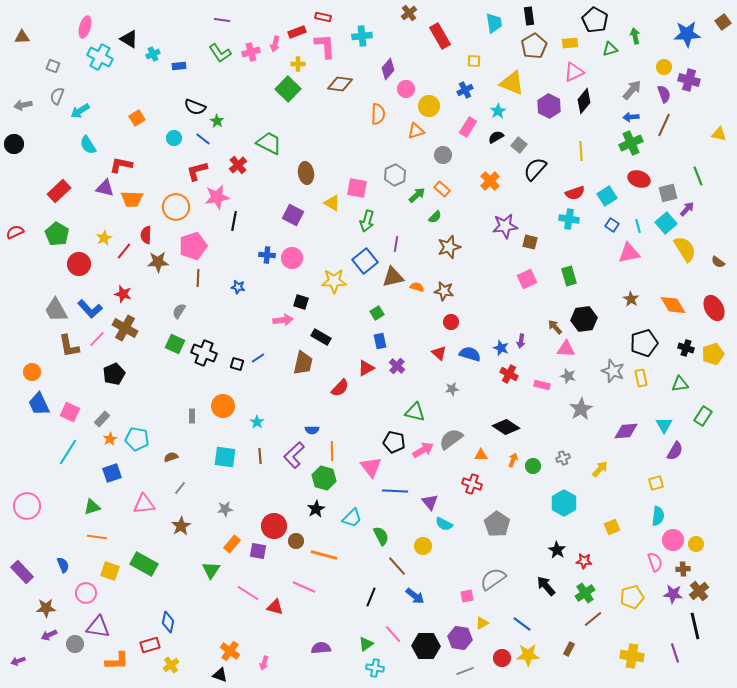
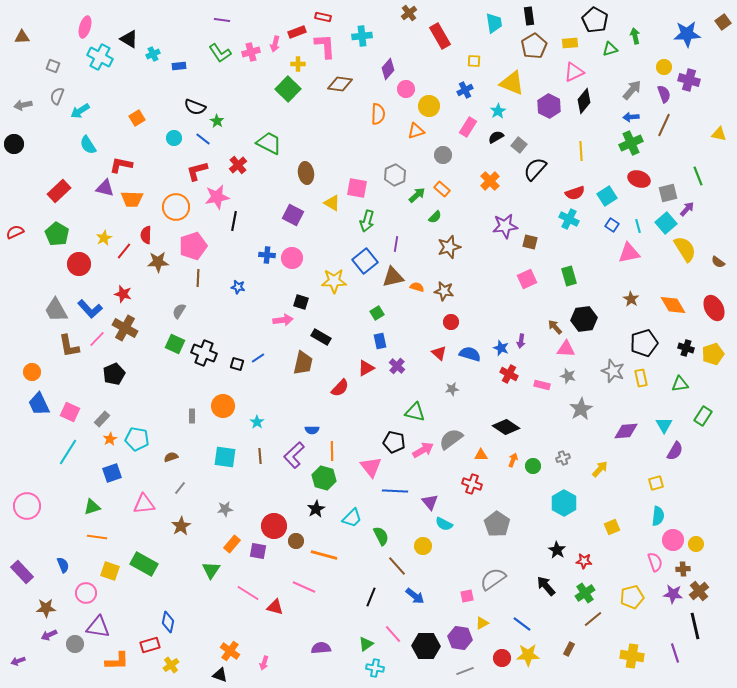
cyan cross at (569, 219): rotated 18 degrees clockwise
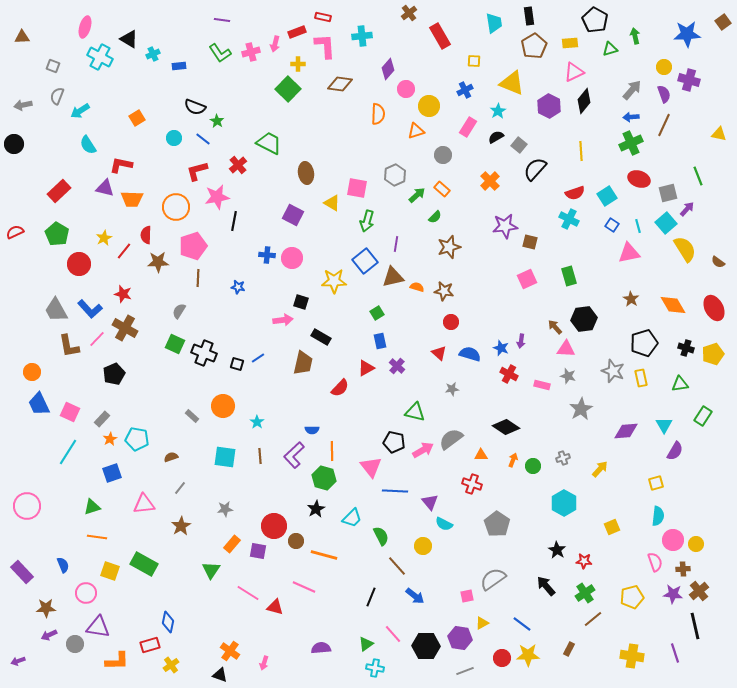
gray rectangle at (192, 416): rotated 48 degrees counterclockwise
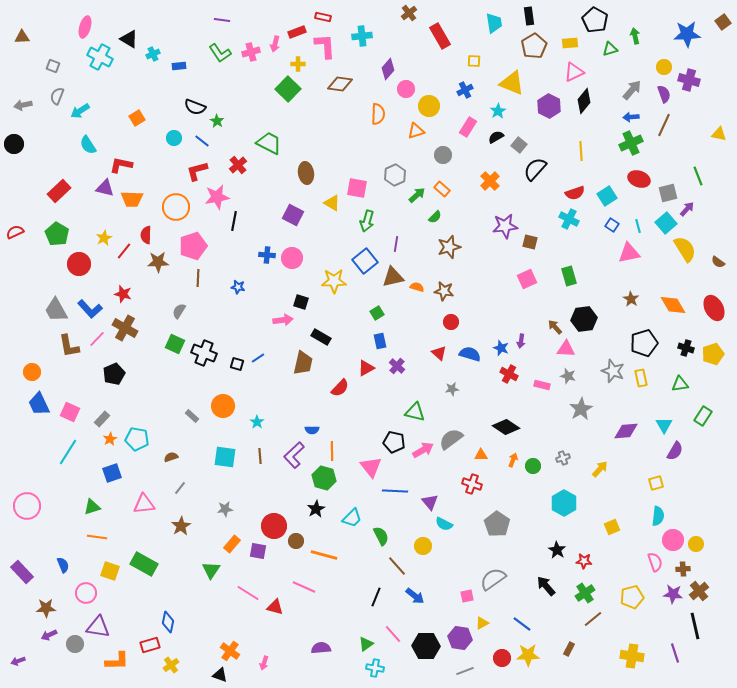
blue line at (203, 139): moved 1 px left, 2 px down
black line at (371, 597): moved 5 px right
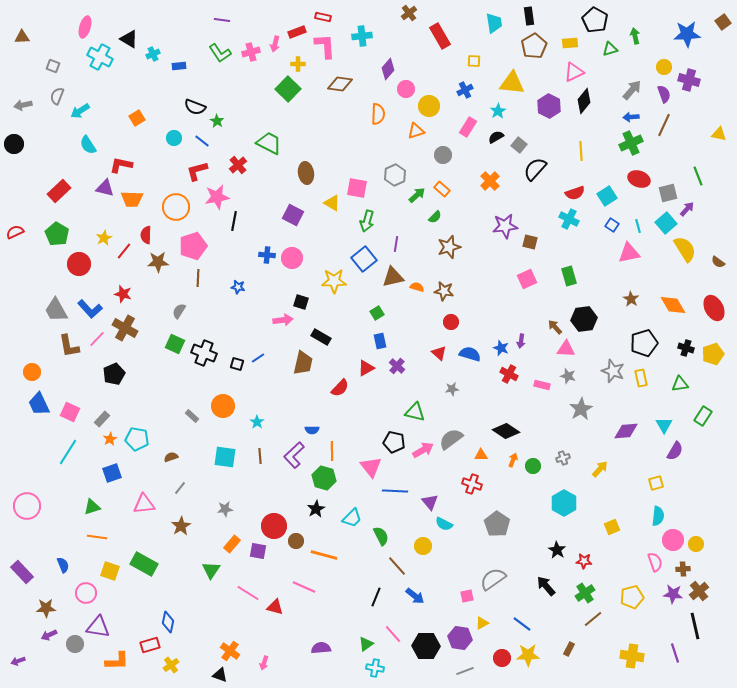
yellow triangle at (512, 83): rotated 16 degrees counterclockwise
blue square at (365, 261): moved 1 px left, 2 px up
black diamond at (506, 427): moved 4 px down
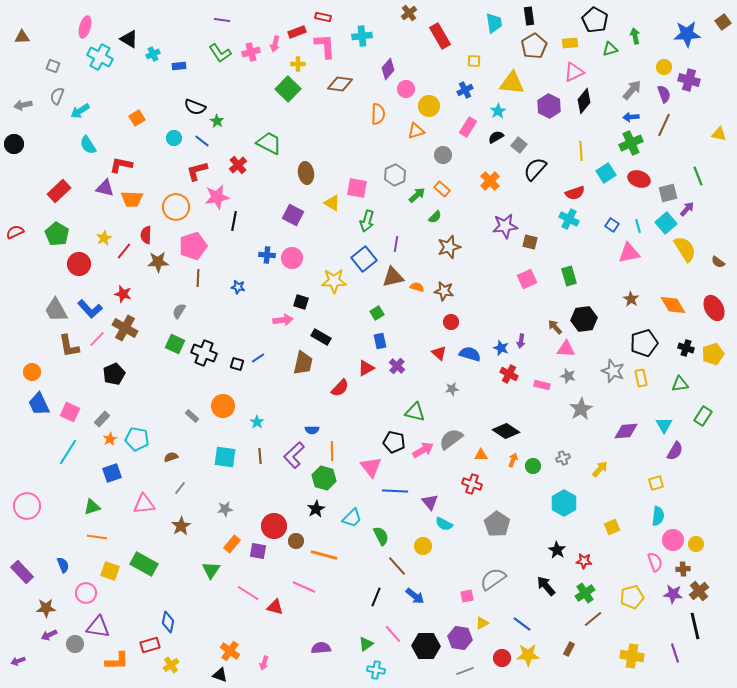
cyan square at (607, 196): moved 1 px left, 23 px up
cyan cross at (375, 668): moved 1 px right, 2 px down
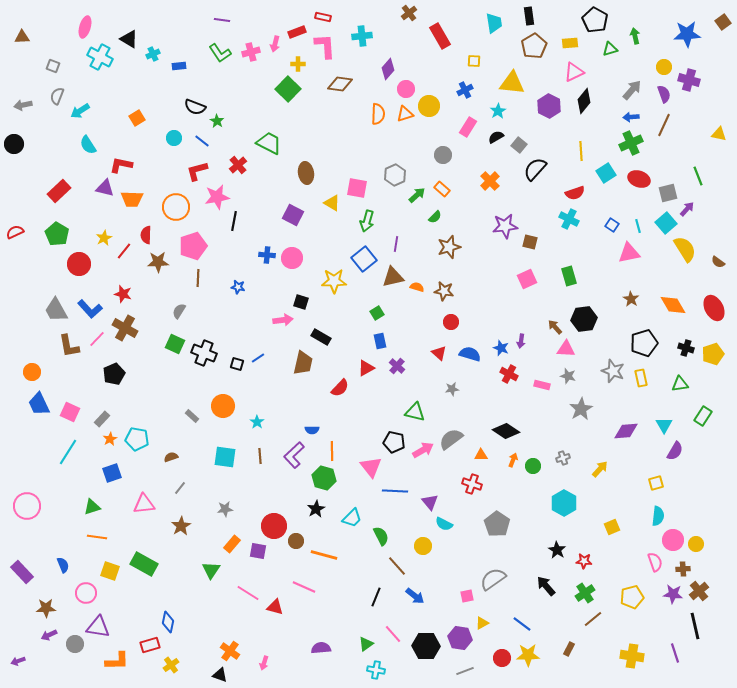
orange triangle at (416, 131): moved 11 px left, 17 px up
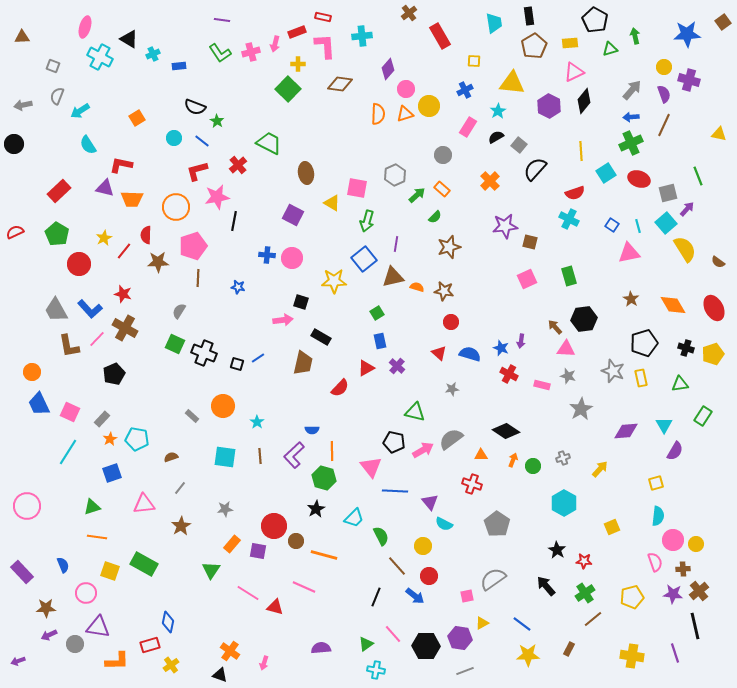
cyan trapezoid at (352, 518): moved 2 px right
red circle at (502, 658): moved 73 px left, 82 px up
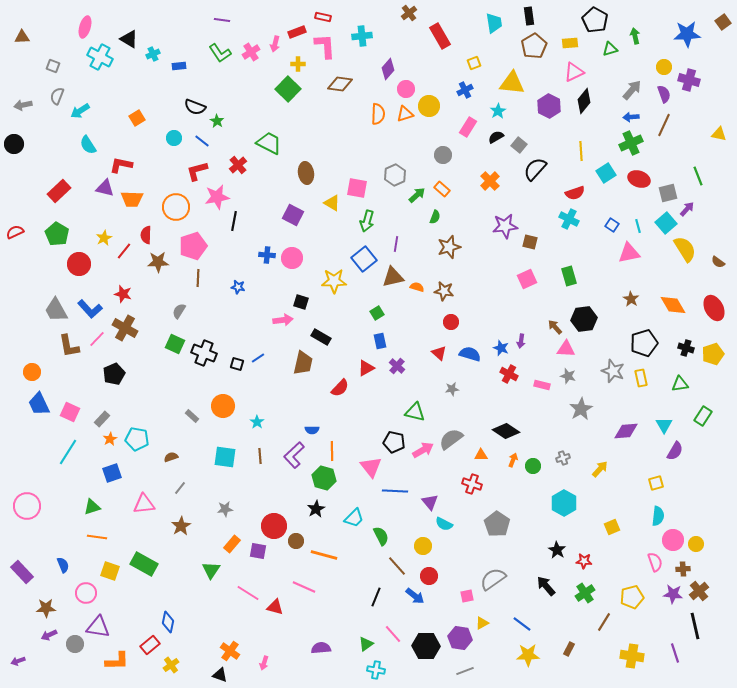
pink cross at (251, 52): rotated 18 degrees counterclockwise
yellow square at (474, 61): moved 2 px down; rotated 24 degrees counterclockwise
green semicircle at (435, 217): rotated 24 degrees counterclockwise
brown line at (593, 619): moved 11 px right, 3 px down; rotated 18 degrees counterclockwise
red rectangle at (150, 645): rotated 24 degrees counterclockwise
